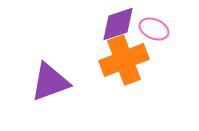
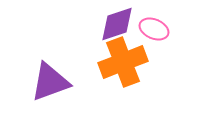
purple diamond: moved 1 px left
orange cross: moved 1 px left, 2 px down
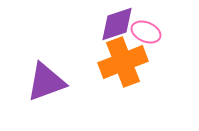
pink ellipse: moved 8 px left, 3 px down
purple triangle: moved 4 px left
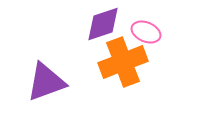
purple diamond: moved 14 px left
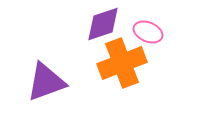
pink ellipse: moved 2 px right
orange cross: moved 1 px left, 1 px down
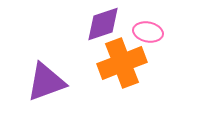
pink ellipse: rotated 12 degrees counterclockwise
